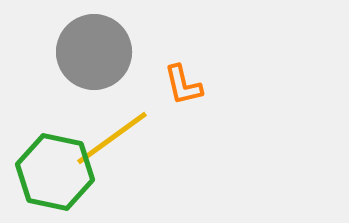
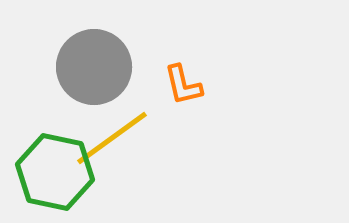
gray circle: moved 15 px down
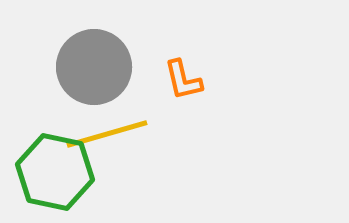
orange L-shape: moved 5 px up
yellow line: moved 5 px left, 4 px up; rotated 20 degrees clockwise
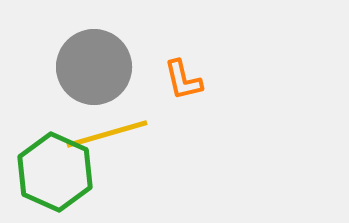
green hexagon: rotated 12 degrees clockwise
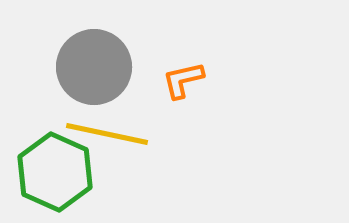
orange L-shape: rotated 90 degrees clockwise
yellow line: rotated 28 degrees clockwise
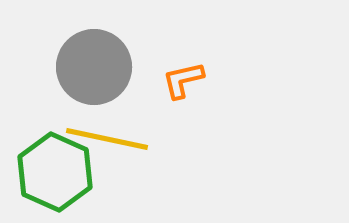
yellow line: moved 5 px down
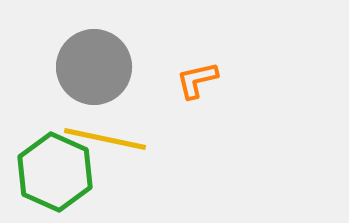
orange L-shape: moved 14 px right
yellow line: moved 2 px left
